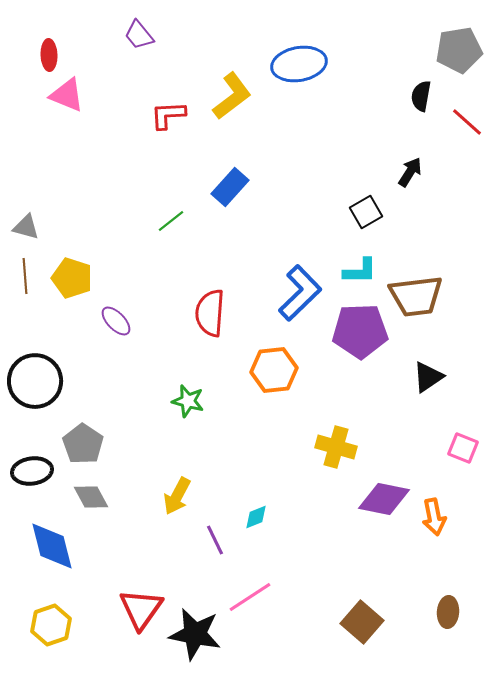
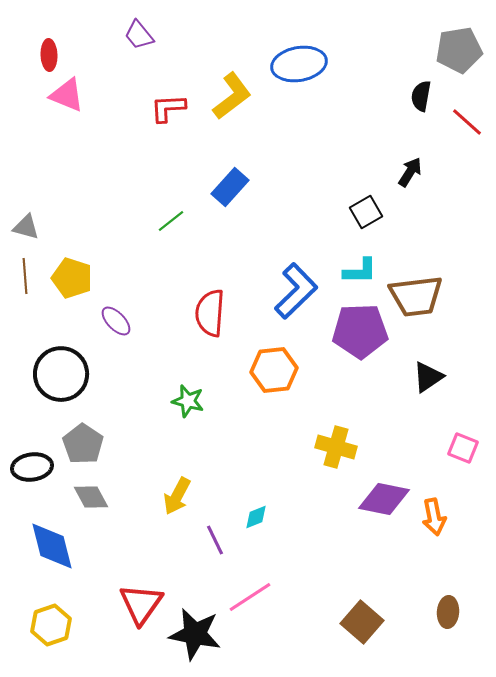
red L-shape at (168, 115): moved 7 px up
blue L-shape at (300, 293): moved 4 px left, 2 px up
black circle at (35, 381): moved 26 px right, 7 px up
black ellipse at (32, 471): moved 4 px up
red triangle at (141, 609): moved 5 px up
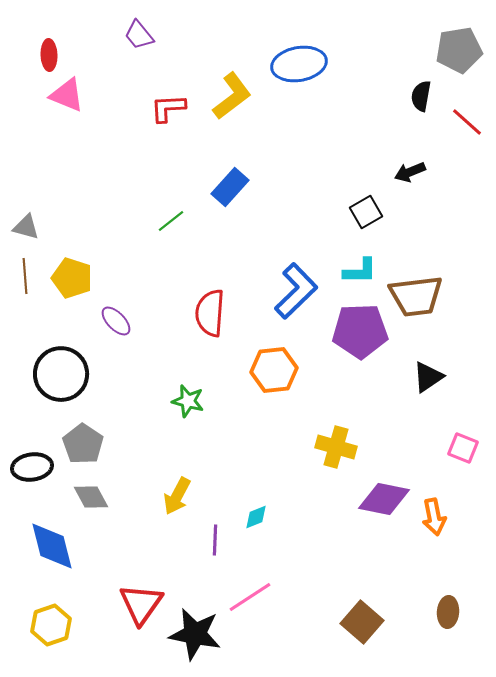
black arrow at (410, 172): rotated 144 degrees counterclockwise
purple line at (215, 540): rotated 28 degrees clockwise
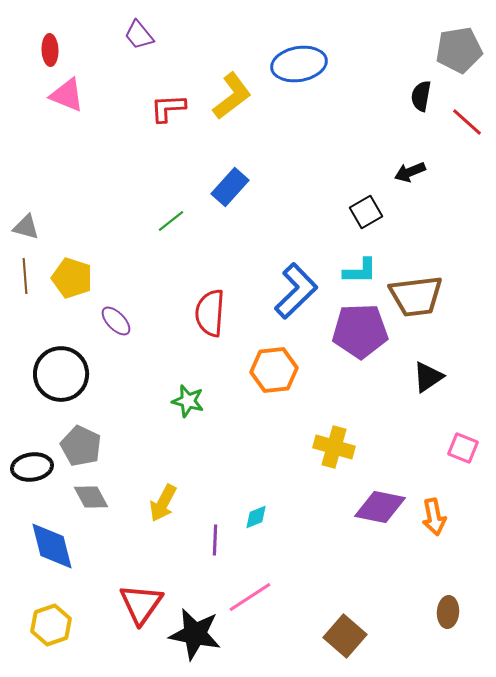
red ellipse at (49, 55): moved 1 px right, 5 px up
gray pentagon at (83, 444): moved 2 px left, 2 px down; rotated 9 degrees counterclockwise
yellow cross at (336, 447): moved 2 px left
yellow arrow at (177, 496): moved 14 px left, 7 px down
purple diamond at (384, 499): moved 4 px left, 8 px down
brown square at (362, 622): moved 17 px left, 14 px down
